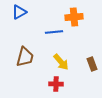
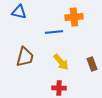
blue triangle: rotated 42 degrees clockwise
red cross: moved 3 px right, 4 px down
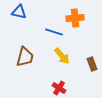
orange cross: moved 1 px right, 1 px down
blue line: rotated 24 degrees clockwise
yellow arrow: moved 1 px right, 6 px up
red cross: rotated 32 degrees clockwise
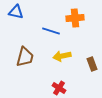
blue triangle: moved 3 px left
blue line: moved 3 px left, 1 px up
yellow arrow: rotated 120 degrees clockwise
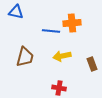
orange cross: moved 3 px left, 5 px down
blue line: rotated 12 degrees counterclockwise
red cross: rotated 24 degrees counterclockwise
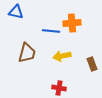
brown trapezoid: moved 2 px right, 4 px up
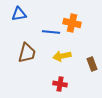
blue triangle: moved 3 px right, 2 px down; rotated 21 degrees counterclockwise
orange cross: rotated 18 degrees clockwise
blue line: moved 1 px down
red cross: moved 1 px right, 4 px up
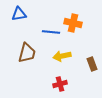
orange cross: moved 1 px right
red cross: rotated 24 degrees counterclockwise
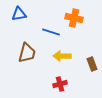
orange cross: moved 1 px right, 5 px up
blue line: rotated 12 degrees clockwise
yellow arrow: rotated 12 degrees clockwise
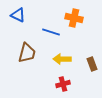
blue triangle: moved 1 px left, 1 px down; rotated 35 degrees clockwise
yellow arrow: moved 3 px down
red cross: moved 3 px right
